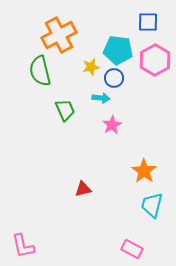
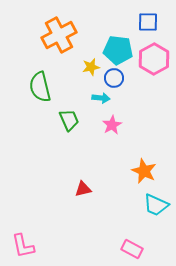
pink hexagon: moved 1 px left, 1 px up
green semicircle: moved 16 px down
green trapezoid: moved 4 px right, 10 px down
orange star: rotated 10 degrees counterclockwise
cyan trapezoid: moved 4 px right; rotated 80 degrees counterclockwise
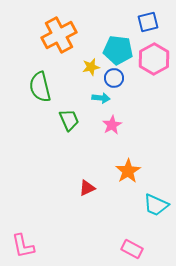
blue square: rotated 15 degrees counterclockwise
orange star: moved 16 px left; rotated 15 degrees clockwise
red triangle: moved 4 px right, 1 px up; rotated 12 degrees counterclockwise
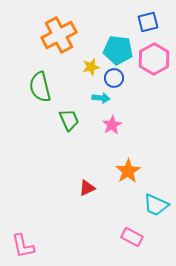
pink rectangle: moved 12 px up
